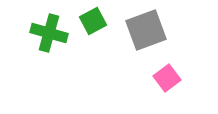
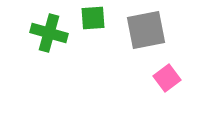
green square: moved 3 px up; rotated 24 degrees clockwise
gray square: rotated 9 degrees clockwise
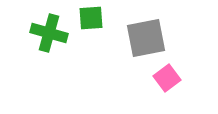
green square: moved 2 px left
gray square: moved 8 px down
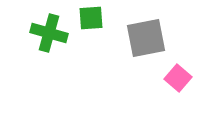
pink square: moved 11 px right; rotated 12 degrees counterclockwise
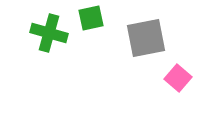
green square: rotated 8 degrees counterclockwise
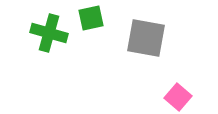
gray square: rotated 21 degrees clockwise
pink square: moved 19 px down
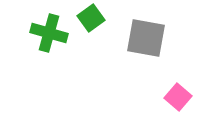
green square: rotated 24 degrees counterclockwise
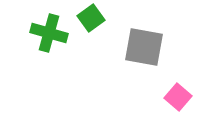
gray square: moved 2 px left, 9 px down
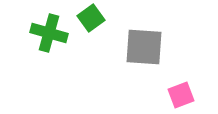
gray square: rotated 6 degrees counterclockwise
pink square: moved 3 px right, 2 px up; rotated 28 degrees clockwise
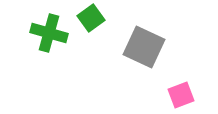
gray square: rotated 21 degrees clockwise
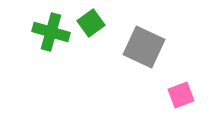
green square: moved 5 px down
green cross: moved 2 px right, 1 px up
